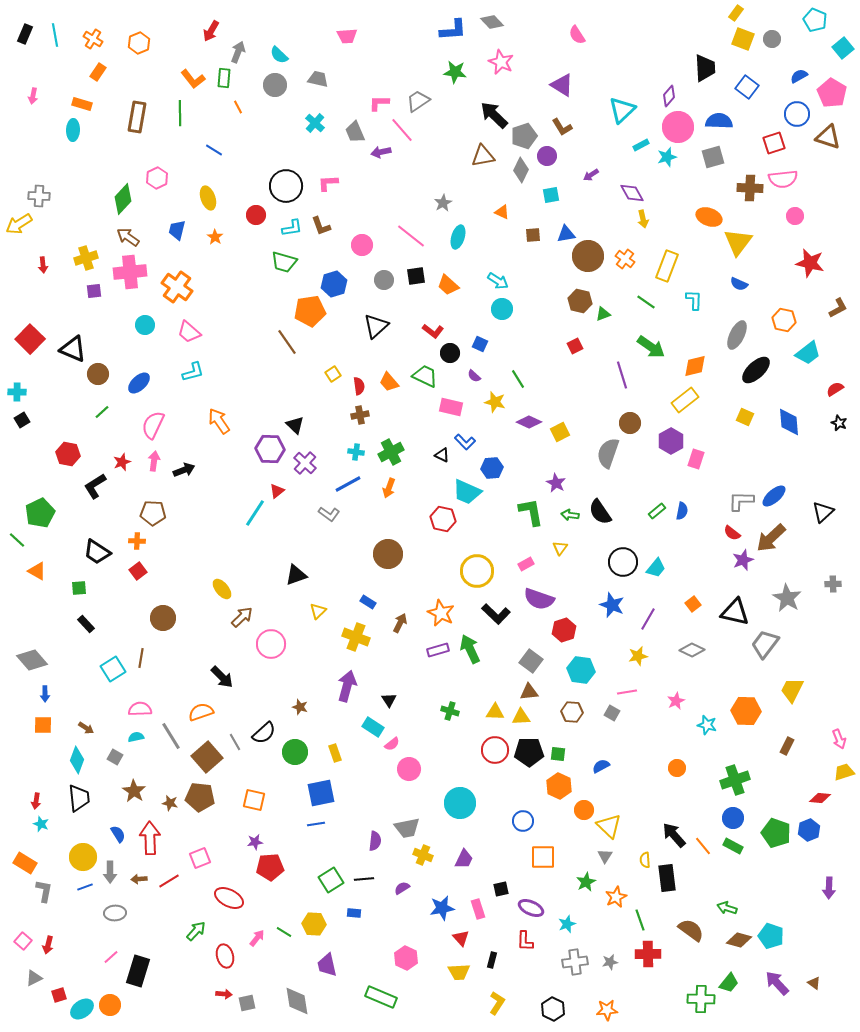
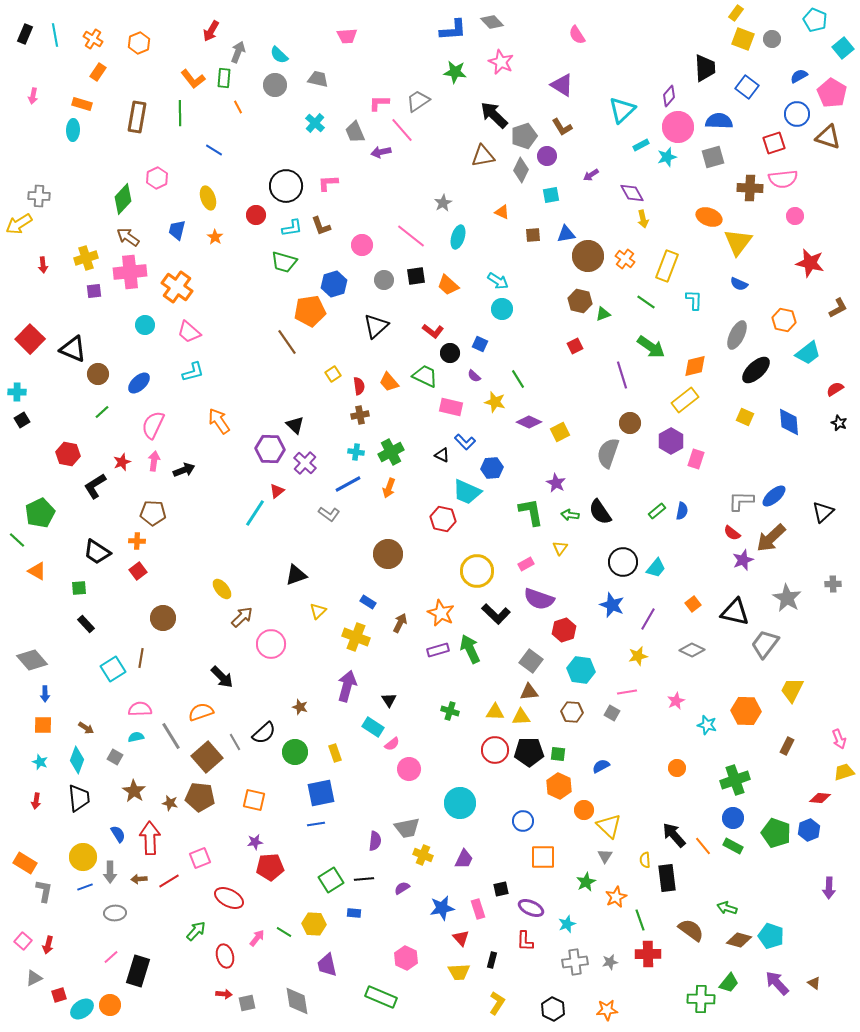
cyan star at (41, 824): moved 1 px left, 62 px up
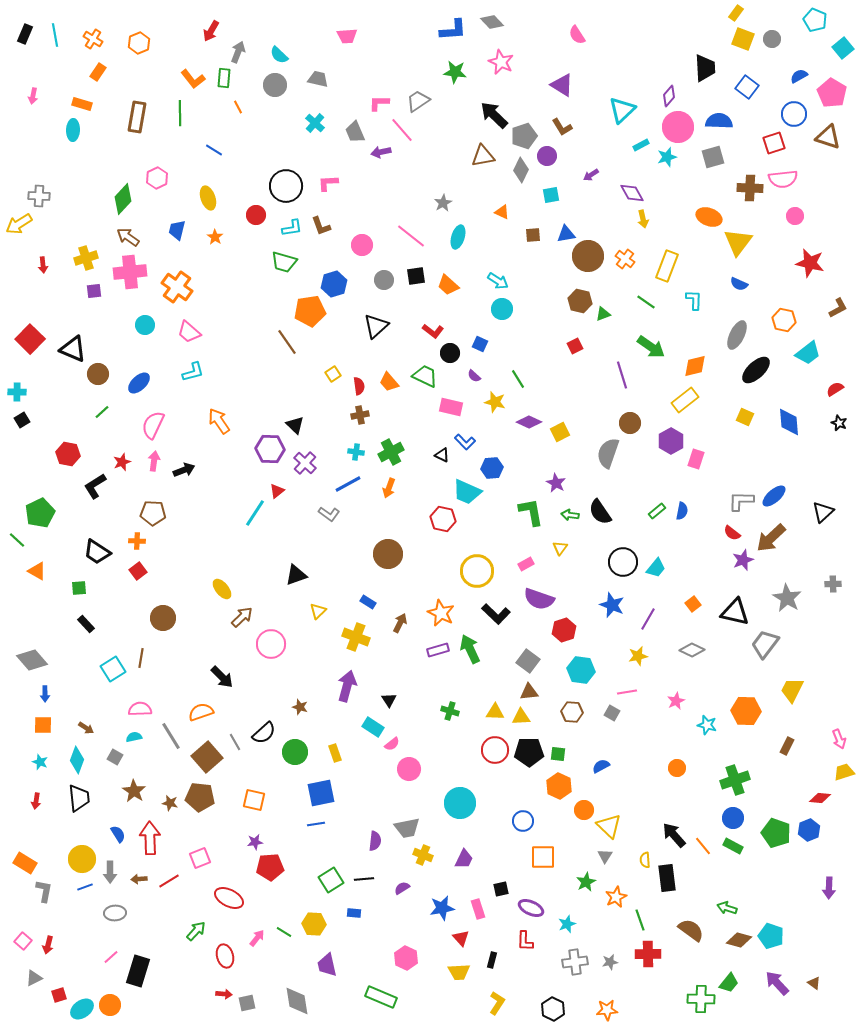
blue circle at (797, 114): moved 3 px left
gray square at (531, 661): moved 3 px left
cyan semicircle at (136, 737): moved 2 px left
yellow circle at (83, 857): moved 1 px left, 2 px down
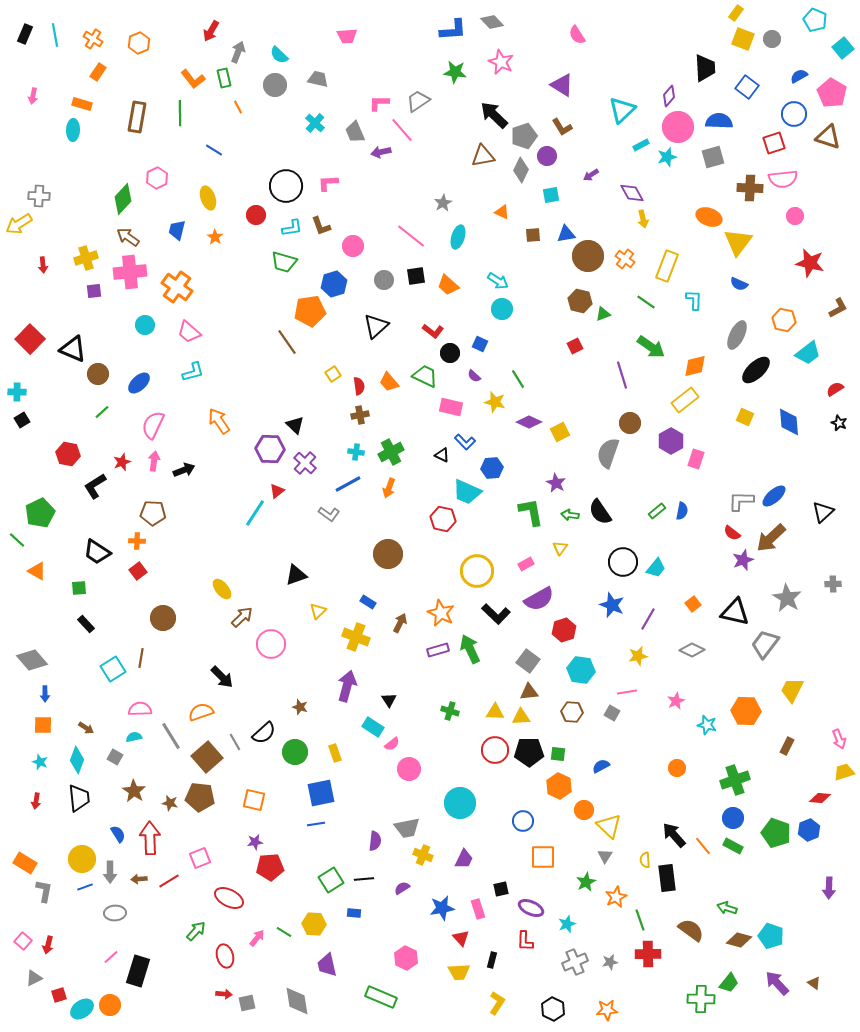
green rectangle at (224, 78): rotated 18 degrees counterclockwise
pink circle at (362, 245): moved 9 px left, 1 px down
purple semicircle at (539, 599): rotated 48 degrees counterclockwise
gray cross at (575, 962): rotated 15 degrees counterclockwise
